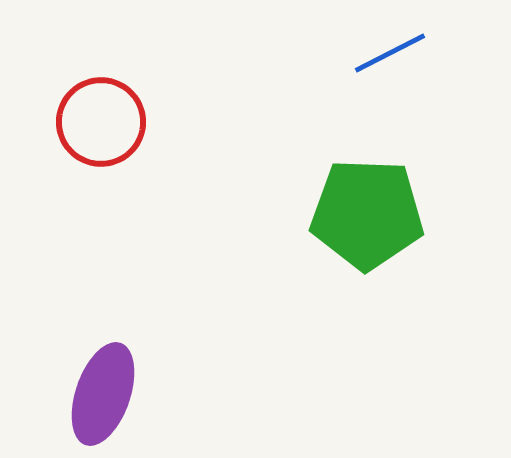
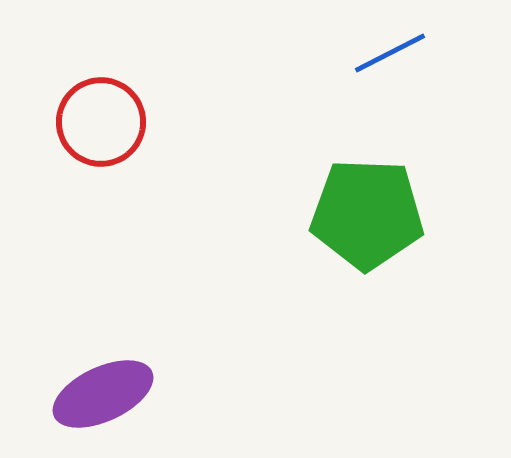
purple ellipse: rotated 46 degrees clockwise
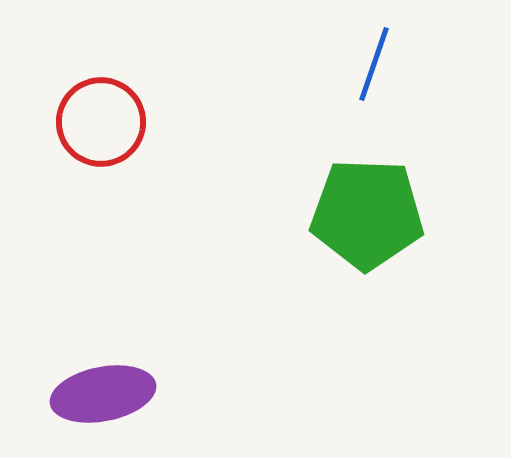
blue line: moved 16 px left, 11 px down; rotated 44 degrees counterclockwise
purple ellipse: rotated 14 degrees clockwise
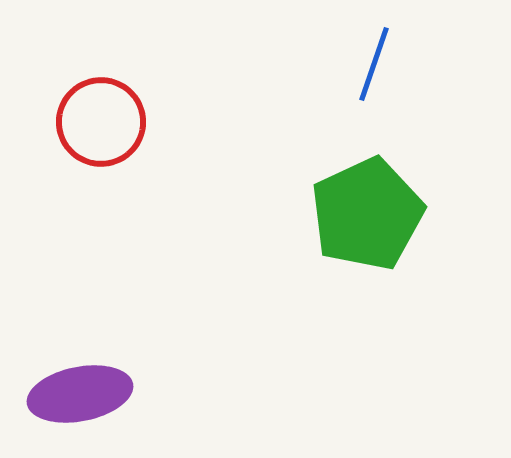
green pentagon: rotated 27 degrees counterclockwise
purple ellipse: moved 23 px left
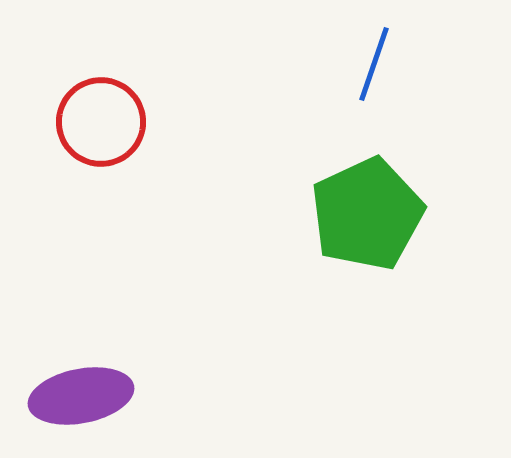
purple ellipse: moved 1 px right, 2 px down
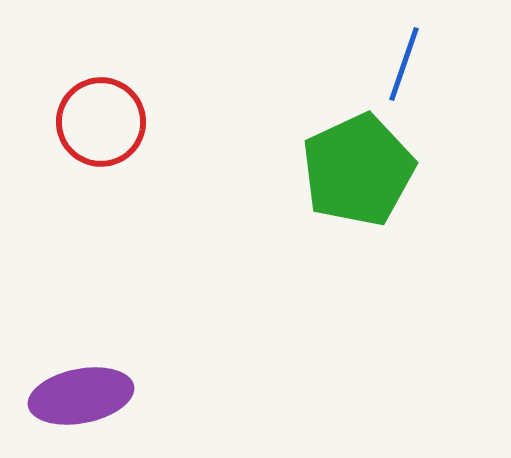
blue line: moved 30 px right
green pentagon: moved 9 px left, 44 px up
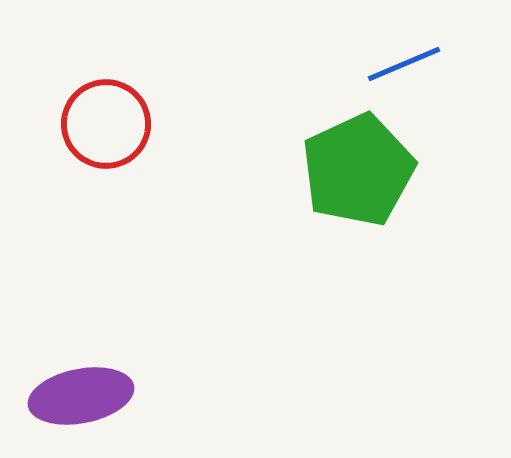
blue line: rotated 48 degrees clockwise
red circle: moved 5 px right, 2 px down
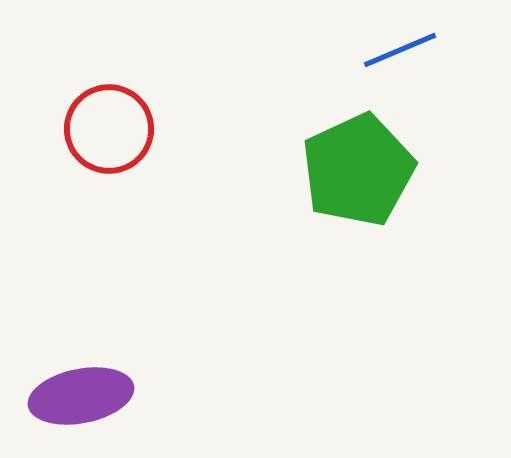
blue line: moved 4 px left, 14 px up
red circle: moved 3 px right, 5 px down
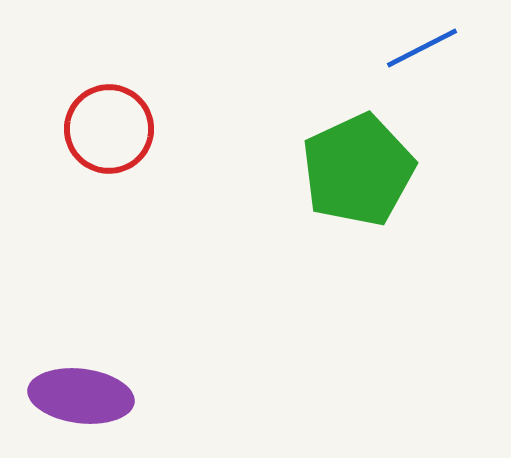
blue line: moved 22 px right, 2 px up; rotated 4 degrees counterclockwise
purple ellipse: rotated 18 degrees clockwise
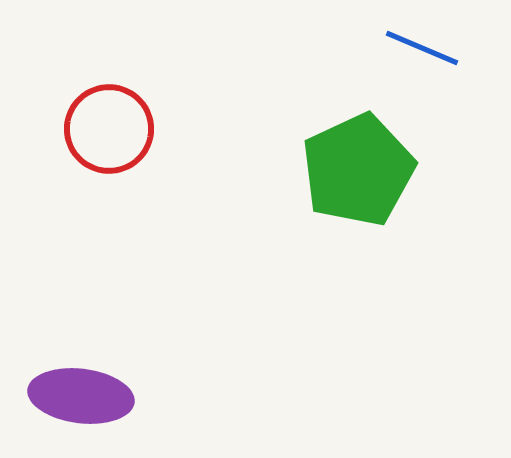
blue line: rotated 50 degrees clockwise
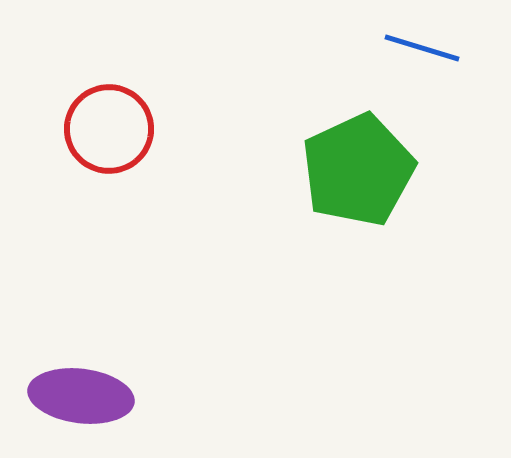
blue line: rotated 6 degrees counterclockwise
